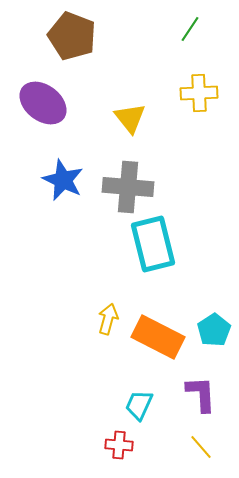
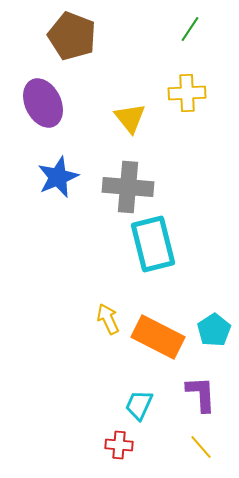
yellow cross: moved 12 px left
purple ellipse: rotated 27 degrees clockwise
blue star: moved 5 px left, 3 px up; rotated 24 degrees clockwise
yellow arrow: rotated 40 degrees counterclockwise
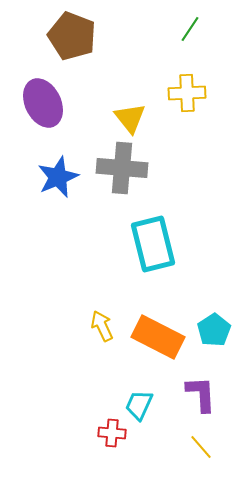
gray cross: moved 6 px left, 19 px up
yellow arrow: moved 6 px left, 7 px down
red cross: moved 7 px left, 12 px up
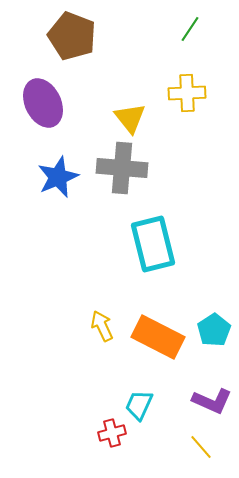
purple L-shape: moved 11 px right, 7 px down; rotated 117 degrees clockwise
red cross: rotated 20 degrees counterclockwise
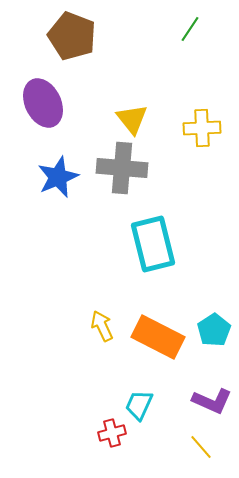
yellow cross: moved 15 px right, 35 px down
yellow triangle: moved 2 px right, 1 px down
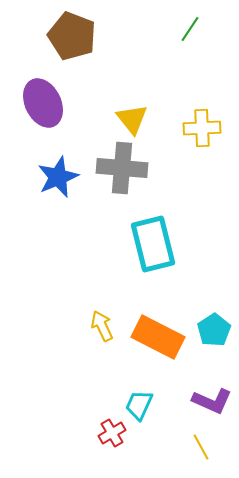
red cross: rotated 16 degrees counterclockwise
yellow line: rotated 12 degrees clockwise
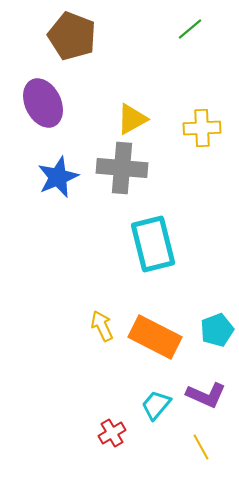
green line: rotated 16 degrees clockwise
yellow triangle: rotated 40 degrees clockwise
cyan pentagon: moved 3 px right; rotated 12 degrees clockwise
orange rectangle: moved 3 px left
purple L-shape: moved 6 px left, 6 px up
cyan trapezoid: moved 17 px right; rotated 16 degrees clockwise
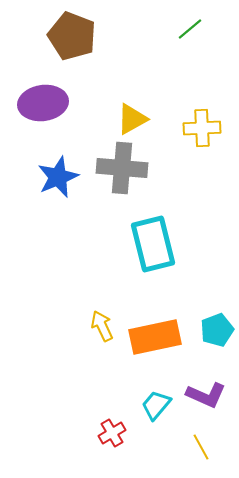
purple ellipse: rotated 72 degrees counterclockwise
orange rectangle: rotated 39 degrees counterclockwise
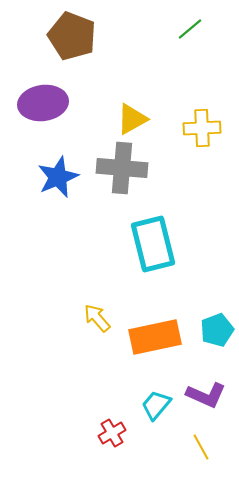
yellow arrow: moved 5 px left, 8 px up; rotated 16 degrees counterclockwise
